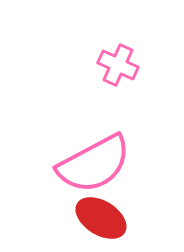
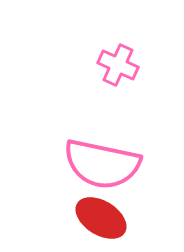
pink semicircle: moved 8 px right; rotated 40 degrees clockwise
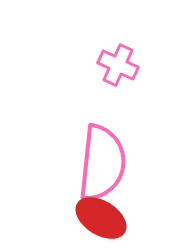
pink semicircle: moved 1 px up; rotated 96 degrees counterclockwise
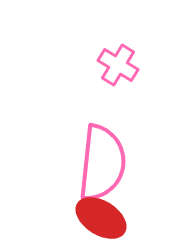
pink cross: rotated 6 degrees clockwise
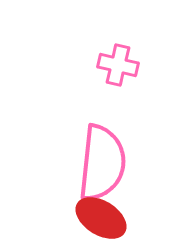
pink cross: rotated 18 degrees counterclockwise
